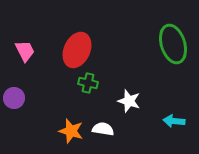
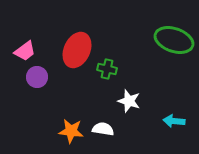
green ellipse: moved 1 px right, 4 px up; rotated 54 degrees counterclockwise
pink trapezoid: rotated 80 degrees clockwise
green cross: moved 19 px right, 14 px up
purple circle: moved 23 px right, 21 px up
orange star: rotated 10 degrees counterclockwise
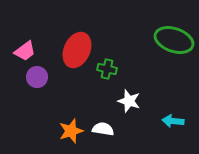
cyan arrow: moved 1 px left
orange star: rotated 25 degrees counterclockwise
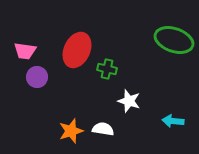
pink trapezoid: rotated 45 degrees clockwise
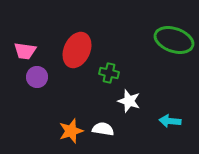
green cross: moved 2 px right, 4 px down
cyan arrow: moved 3 px left
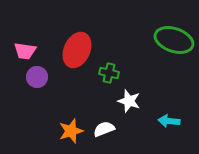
cyan arrow: moved 1 px left
white semicircle: moved 1 px right; rotated 30 degrees counterclockwise
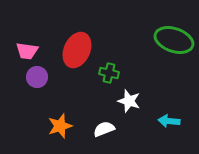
pink trapezoid: moved 2 px right
orange star: moved 11 px left, 5 px up
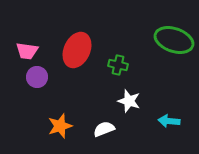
green cross: moved 9 px right, 8 px up
